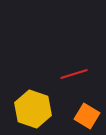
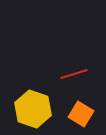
orange square: moved 6 px left, 2 px up
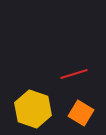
orange square: moved 1 px up
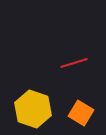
red line: moved 11 px up
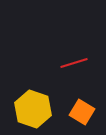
orange square: moved 1 px right, 1 px up
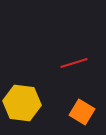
yellow hexagon: moved 11 px left, 6 px up; rotated 12 degrees counterclockwise
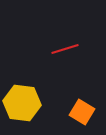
red line: moved 9 px left, 14 px up
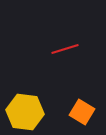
yellow hexagon: moved 3 px right, 9 px down
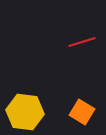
red line: moved 17 px right, 7 px up
